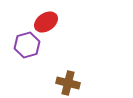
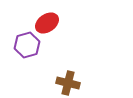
red ellipse: moved 1 px right, 1 px down
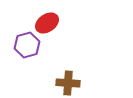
brown cross: rotated 10 degrees counterclockwise
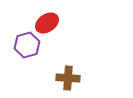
brown cross: moved 5 px up
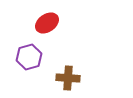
purple hexagon: moved 2 px right, 12 px down
